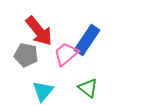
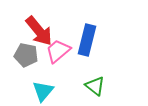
blue rectangle: rotated 20 degrees counterclockwise
pink trapezoid: moved 8 px left, 3 px up
green triangle: moved 7 px right, 2 px up
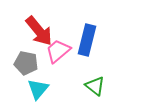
gray pentagon: moved 8 px down
cyan triangle: moved 5 px left, 2 px up
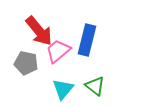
cyan triangle: moved 25 px right
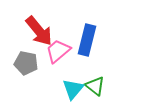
cyan triangle: moved 10 px right
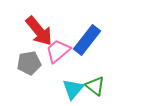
blue rectangle: rotated 24 degrees clockwise
gray pentagon: moved 3 px right; rotated 20 degrees counterclockwise
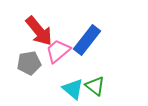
cyan triangle: rotated 30 degrees counterclockwise
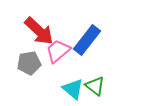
red arrow: rotated 8 degrees counterclockwise
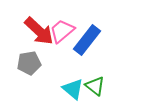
pink trapezoid: moved 4 px right, 20 px up
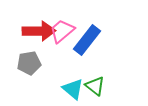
red arrow: rotated 44 degrees counterclockwise
